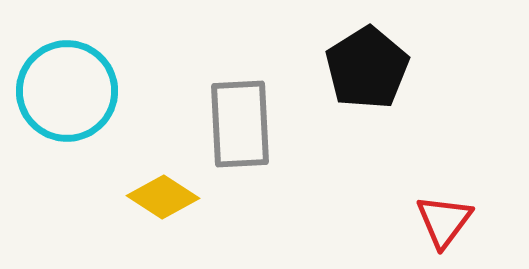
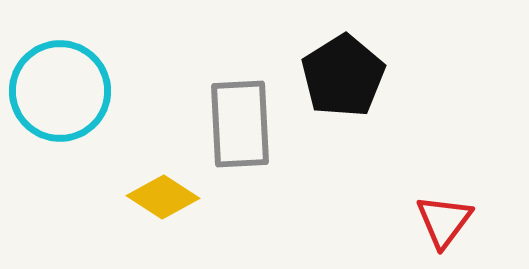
black pentagon: moved 24 px left, 8 px down
cyan circle: moved 7 px left
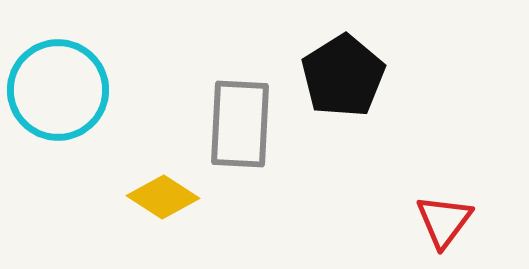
cyan circle: moved 2 px left, 1 px up
gray rectangle: rotated 6 degrees clockwise
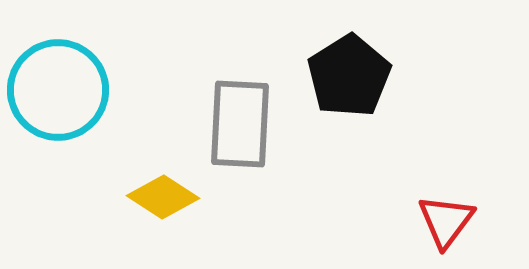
black pentagon: moved 6 px right
red triangle: moved 2 px right
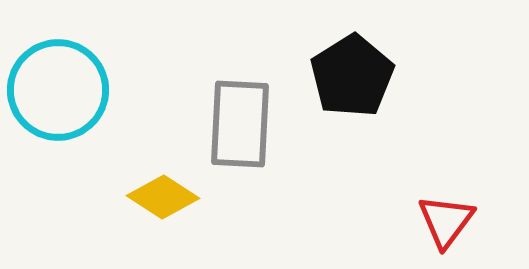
black pentagon: moved 3 px right
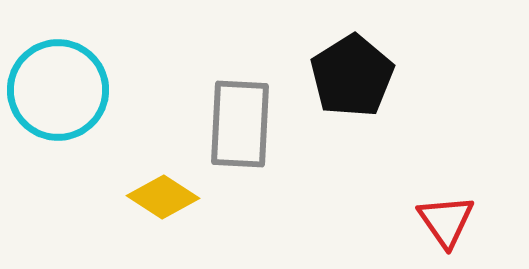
red triangle: rotated 12 degrees counterclockwise
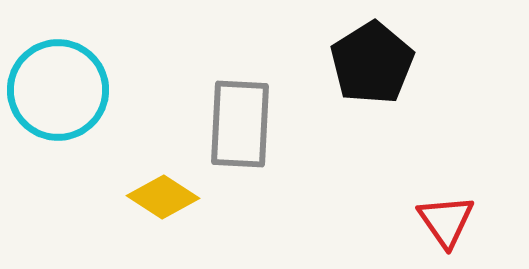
black pentagon: moved 20 px right, 13 px up
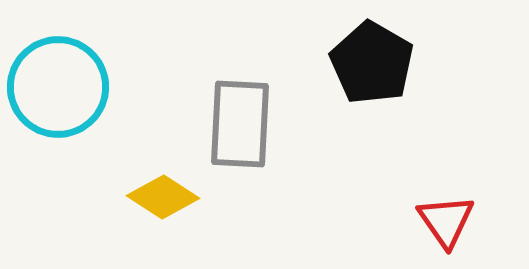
black pentagon: rotated 10 degrees counterclockwise
cyan circle: moved 3 px up
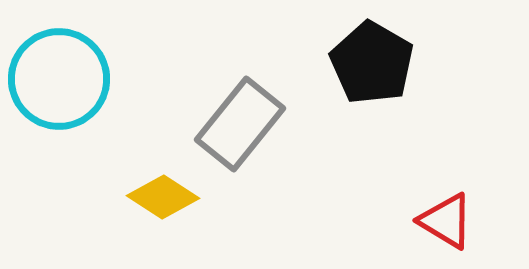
cyan circle: moved 1 px right, 8 px up
gray rectangle: rotated 36 degrees clockwise
red triangle: rotated 24 degrees counterclockwise
